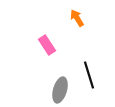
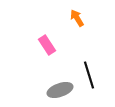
gray ellipse: rotated 55 degrees clockwise
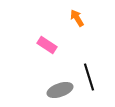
pink rectangle: rotated 24 degrees counterclockwise
black line: moved 2 px down
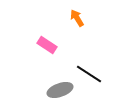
black line: moved 3 px up; rotated 40 degrees counterclockwise
